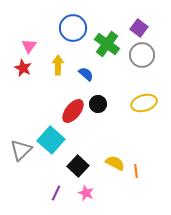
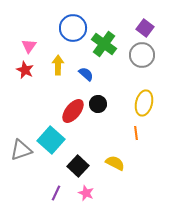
purple square: moved 6 px right
green cross: moved 3 px left
red star: moved 2 px right, 2 px down
yellow ellipse: rotated 60 degrees counterclockwise
gray triangle: rotated 25 degrees clockwise
orange line: moved 38 px up
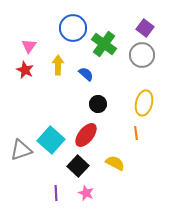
red ellipse: moved 13 px right, 24 px down
purple line: rotated 28 degrees counterclockwise
